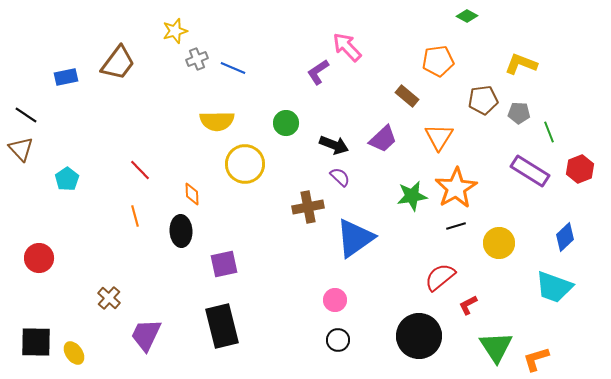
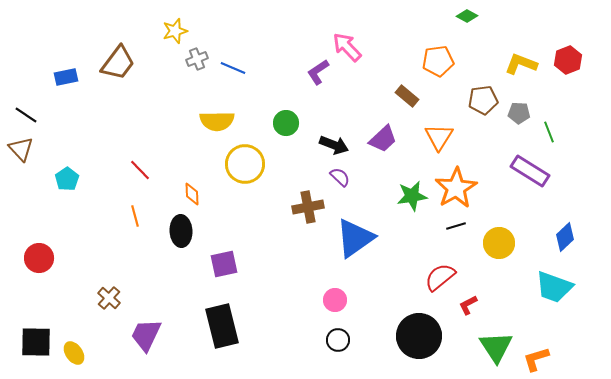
red hexagon at (580, 169): moved 12 px left, 109 px up
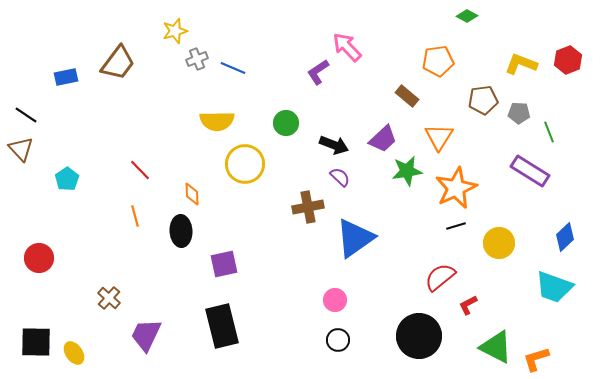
orange star at (456, 188): rotated 6 degrees clockwise
green star at (412, 196): moved 5 px left, 25 px up
green triangle at (496, 347): rotated 30 degrees counterclockwise
